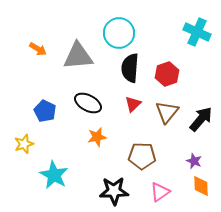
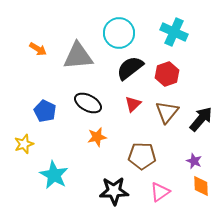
cyan cross: moved 23 px left
black semicircle: rotated 48 degrees clockwise
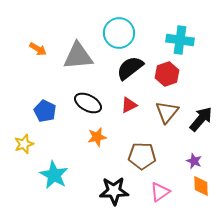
cyan cross: moved 6 px right, 8 px down; rotated 16 degrees counterclockwise
red triangle: moved 4 px left, 1 px down; rotated 18 degrees clockwise
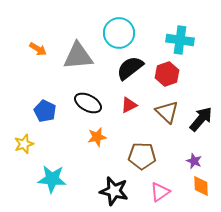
brown triangle: rotated 25 degrees counterclockwise
cyan star: moved 2 px left, 4 px down; rotated 24 degrees counterclockwise
black star: rotated 16 degrees clockwise
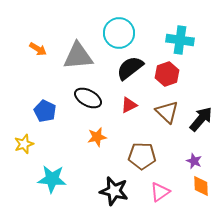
black ellipse: moved 5 px up
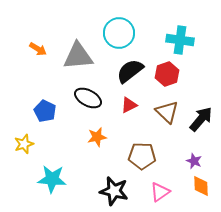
black semicircle: moved 3 px down
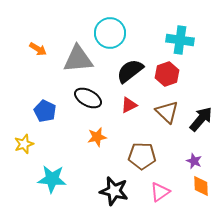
cyan circle: moved 9 px left
gray triangle: moved 3 px down
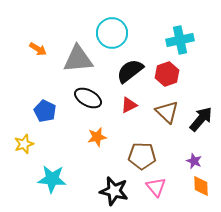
cyan circle: moved 2 px right
cyan cross: rotated 20 degrees counterclockwise
pink triangle: moved 4 px left, 5 px up; rotated 35 degrees counterclockwise
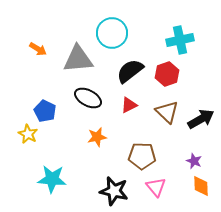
black arrow: rotated 20 degrees clockwise
yellow star: moved 4 px right, 10 px up; rotated 24 degrees counterclockwise
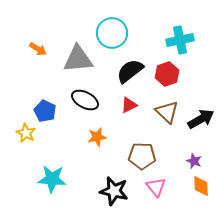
black ellipse: moved 3 px left, 2 px down
yellow star: moved 2 px left, 1 px up
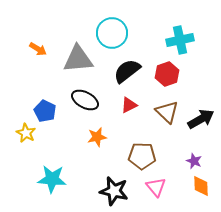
black semicircle: moved 3 px left
